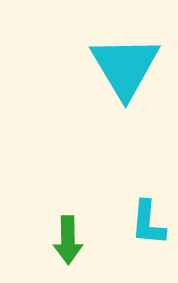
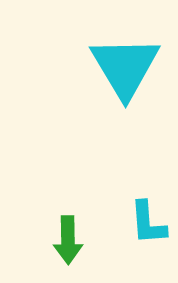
cyan L-shape: rotated 9 degrees counterclockwise
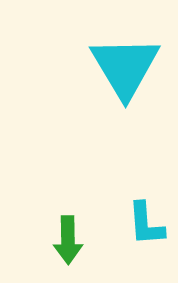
cyan L-shape: moved 2 px left, 1 px down
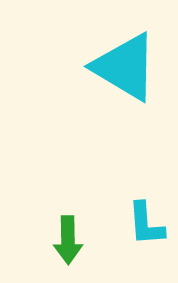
cyan triangle: rotated 28 degrees counterclockwise
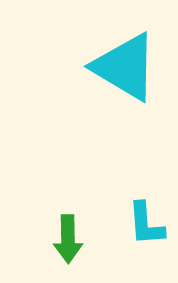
green arrow: moved 1 px up
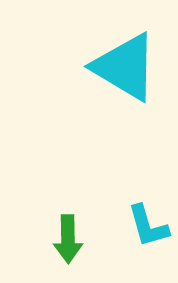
cyan L-shape: moved 2 px right, 2 px down; rotated 12 degrees counterclockwise
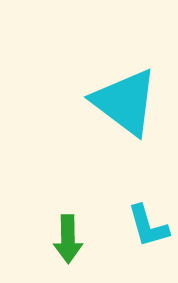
cyan triangle: moved 35 px down; rotated 6 degrees clockwise
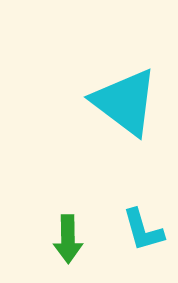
cyan L-shape: moved 5 px left, 4 px down
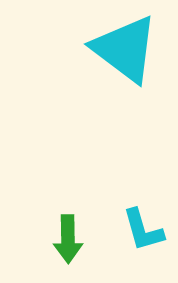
cyan triangle: moved 53 px up
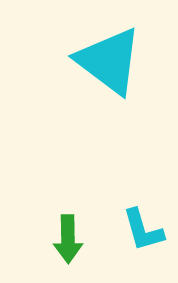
cyan triangle: moved 16 px left, 12 px down
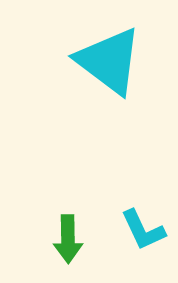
cyan L-shape: rotated 9 degrees counterclockwise
